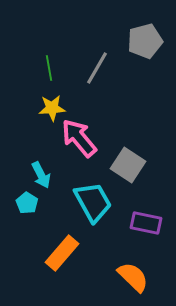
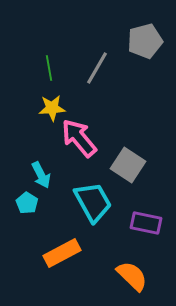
orange rectangle: rotated 21 degrees clockwise
orange semicircle: moved 1 px left, 1 px up
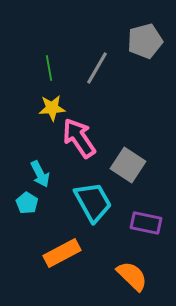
pink arrow: rotated 6 degrees clockwise
cyan arrow: moved 1 px left, 1 px up
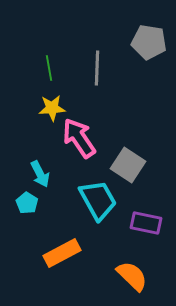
gray pentagon: moved 4 px right, 1 px down; rotated 24 degrees clockwise
gray line: rotated 28 degrees counterclockwise
cyan trapezoid: moved 5 px right, 2 px up
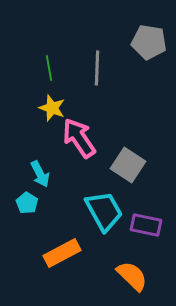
yellow star: rotated 24 degrees clockwise
cyan trapezoid: moved 6 px right, 11 px down
purple rectangle: moved 2 px down
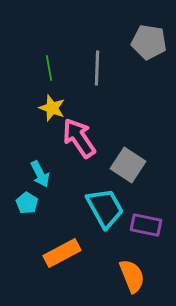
cyan trapezoid: moved 1 px right, 3 px up
orange semicircle: rotated 24 degrees clockwise
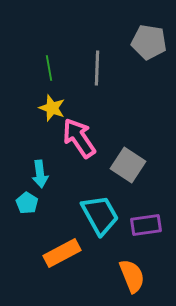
cyan arrow: rotated 20 degrees clockwise
cyan trapezoid: moved 5 px left, 7 px down
purple rectangle: rotated 20 degrees counterclockwise
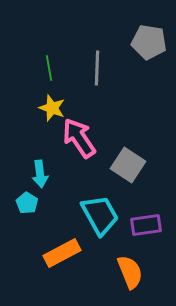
orange semicircle: moved 2 px left, 4 px up
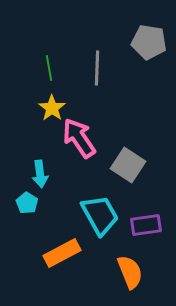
yellow star: rotated 16 degrees clockwise
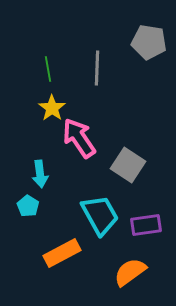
green line: moved 1 px left, 1 px down
cyan pentagon: moved 1 px right, 3 px down
orange semicircle: rotated 104 degrees counterclockwise
